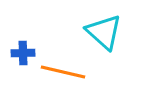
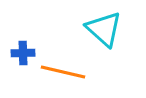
cyan triangle: moved 3 px up
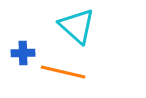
cyan triangle: moved 27 px left, 3 px up
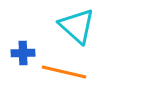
orange line: moved 1 px right
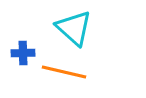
cyan triangle: moved 3 px left, 2 px down
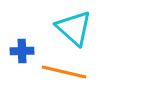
blue cross: moved 1 px left, 2 px up
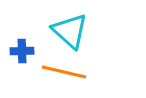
cyan triangle: moved 4 px left, 3 px down
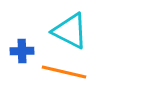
cyan triangle: rotated 15 degrees counterclockwise
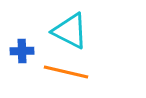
orange line: moved 2 px right
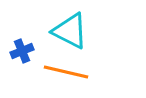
blue cross: rotated 20 degrees counterclockwise
